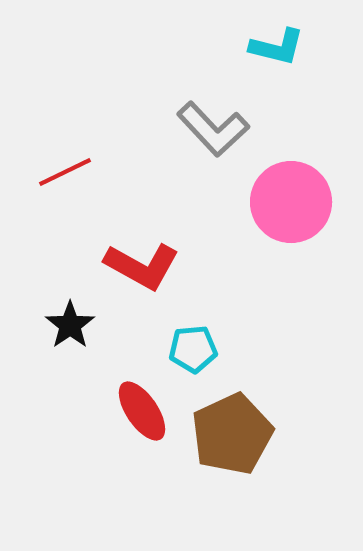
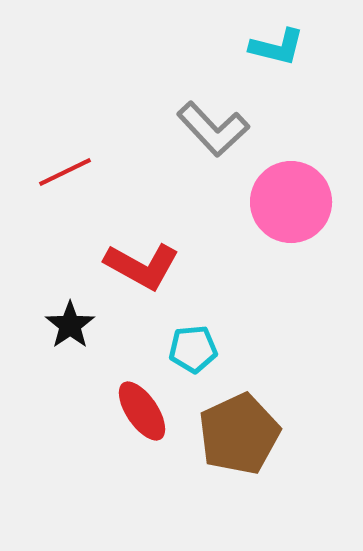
brown pentagon: moved 7 px right
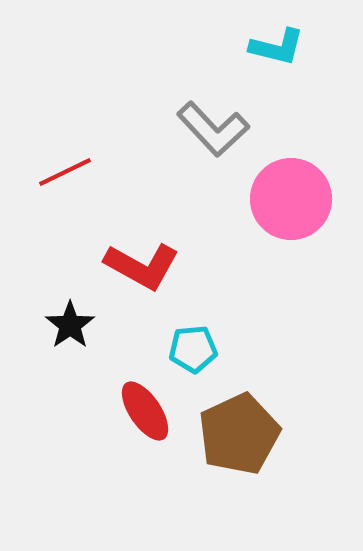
pink circle: moved 3 px up
red ellipse: moved 3 px right
